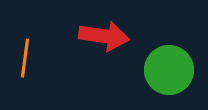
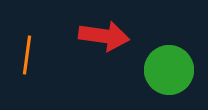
orange line: moved 2 px right, 3 px up
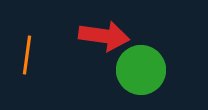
green circle: moved 28 px left
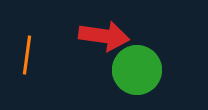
green circle: moved 4 px left
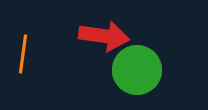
orange line: moved 4 px left, 1 px up
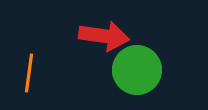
orange line: moved 6 px right, 19 px down
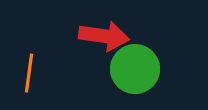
green circle: moved 2 px left, 1 px up
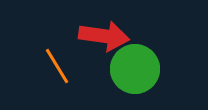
orange line: moved 28 px right, 7 px up; rotated 39 degrees counterclockwise
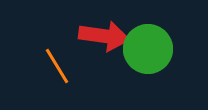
green circle: moved 13 px right, 20 px up
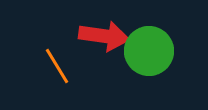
green circle: moved 1 px right, 2 px down
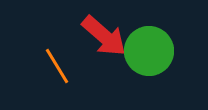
red arrow: rotated 33 degrees clockwise
